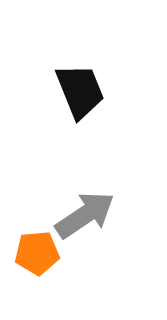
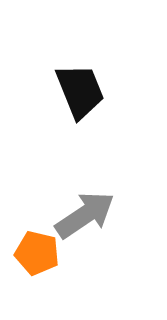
orange pentagon: rotated 18 degrees clockwise
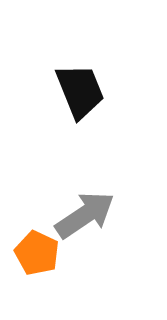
orange pentagon: rotated 12 degrees clockwise
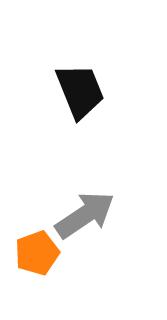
orange pentagon: rotated 27 degrees clockwise
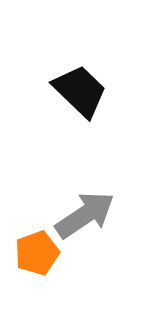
black trapezoid: rotated 24 degrees counterclockwise
